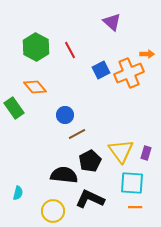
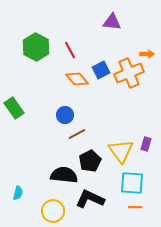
purple triangle: rotated 36 degrees counterclockwise
orange diamond: moved 42 px right, 8 px up
purple rectangle: moved 9 px up
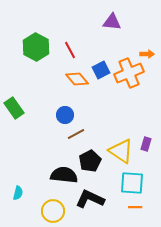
brown line: moved 1 px left
yellow triangle: rotated 20 degrees counterclockwise
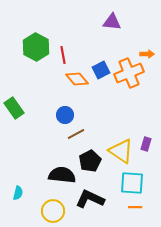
red line: moved 7 px left, 5 px down; rotated 18 degrees clockwise
black semicircle: moved 2 px left
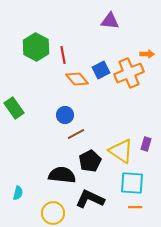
purple triangle: moved 2 px left, 1 px up
yellow circle: moved 2 px down
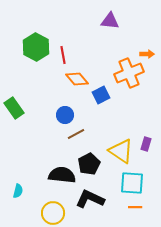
blue square: moved 25 px down
black pentagon: moved 1 px left, 3 px down
cyan semicircle: moved 2 px up
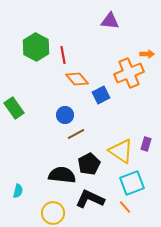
cyan square: rotated 25 degrees counterclockwise
orange line: moved 10 px left; rotated 48 degrees clockwise
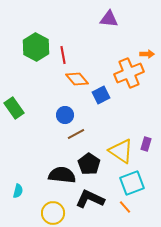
purple triangle: moved 1 px left, 2 px up
black pentagon: rotated 10 degrees counterclockwise
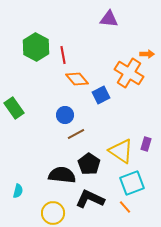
orange cross: rotated 36 degrees counterclockwise
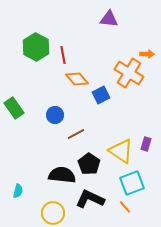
blue circle: moved 10 px left
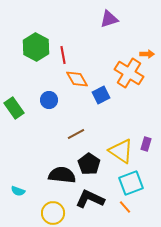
purple triangle: rotated 24 degrees counterclockwise
orange diamond: rotated 10 degrees clockwise
blue circle: moved 6 px left, 15 px up
cyan square: moved 1 px left
cyan semicircle: rotated 96 degrees clockwise
